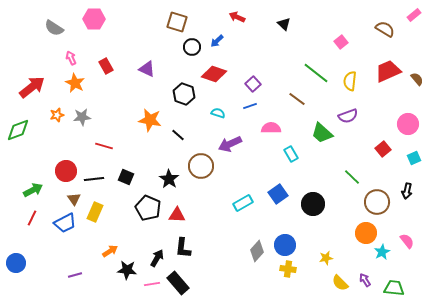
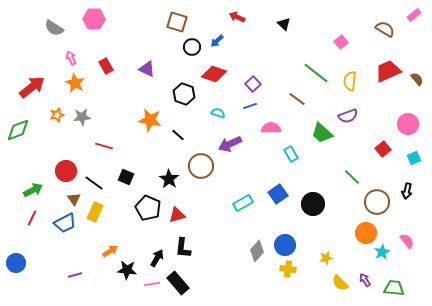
black line at (94, 179): moved 4 px down; rotated 42 degrees clockwise
red triangle at (177, 215): rotated 18 degrees counterclockwise
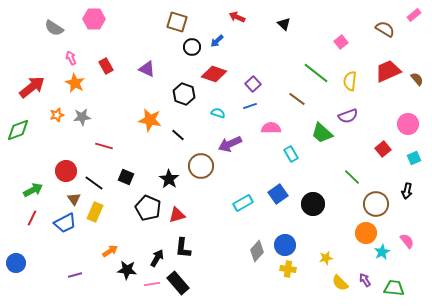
brown circle at (377, 202): moved 1 px left, 2 px down
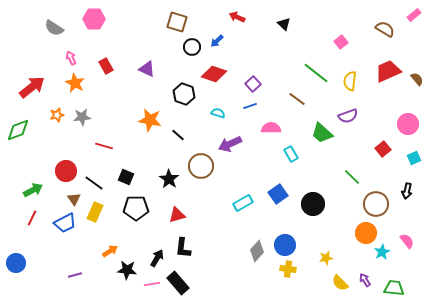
black pentagon at (148, 208): moved 12 px left; rotated 25 degrees counterclockwise
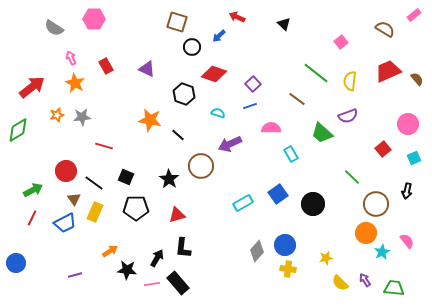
blue arrow at (217, 41): moved 2 px right, 5 px up
green diamond at (18, 130): rotated 10 degrees counterclockwise
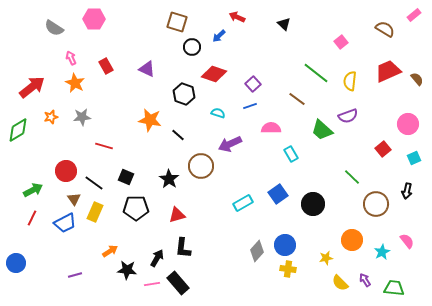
orange star at (57, 115): moved 6 px left, 2 px down
green trapezoid at (322, 133): moved 3 px up
orange circle at (366, 233): moved 14 px left, 7 px down
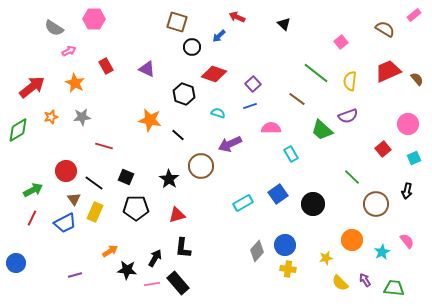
pink arrow at (71, 58): moved 2 px left, 7 px up; rotated 88 degrees clockwise
black arrow at (157, 258): moved 2 px left
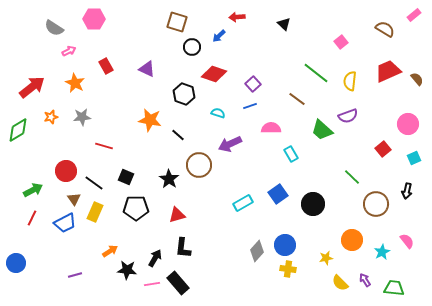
red arrow at (237, 17): rotated 28 degrees counterclockwise
brown circle at (201, 166): moved 2 px left, 1 px up
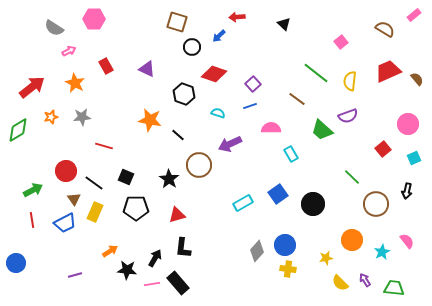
red line at (32, 218): moved 2 px down; rotated 35 degrees counterclockwise
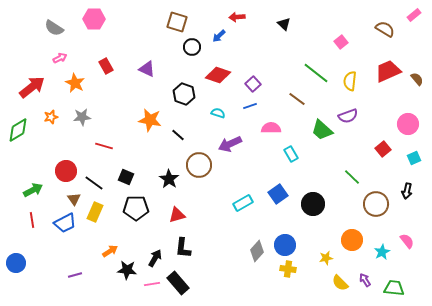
pink arrow at (69, 51): moved 9 px left, 7 px down
red diamond at (214, 74): moved 4 px right, 1 px down
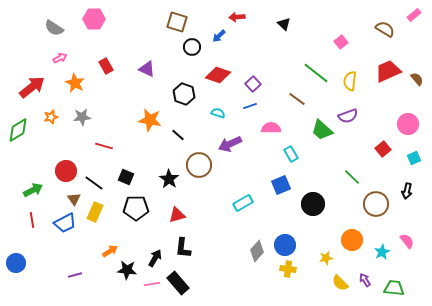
blue square at (278, 194): moved 3 px right, 9 px up; rotated 12 degrees clockwise
